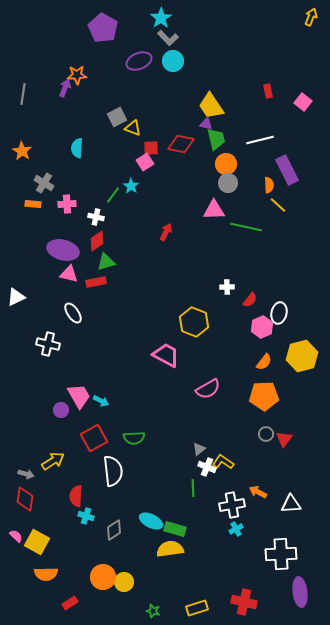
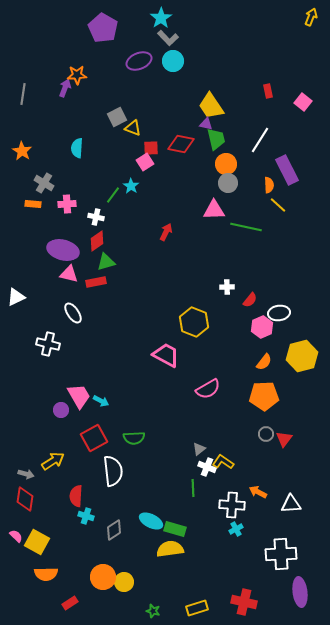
white line at (260, 140): rotated 44 degrees counterclockwise
white ellipse at (279, 313): rotated 70 degrees clockwise
white cross at (232, 505): rotated 15 degrees clockwise
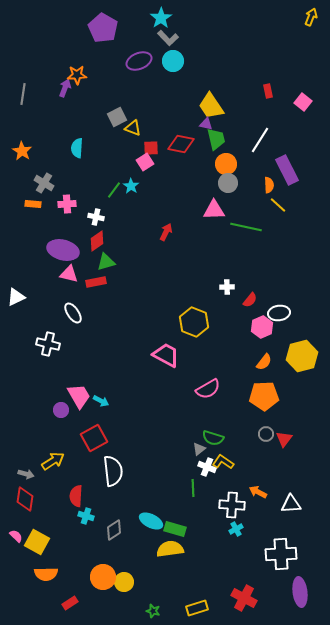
green line at (113, 195): moved 1 px right, 5 px up
green semicircle at (134, 438): moved 79 px right; rotated 20 degrees clockwise
red cross at (244, 602): moved 4 px up; rotated 15 degrees clockwise
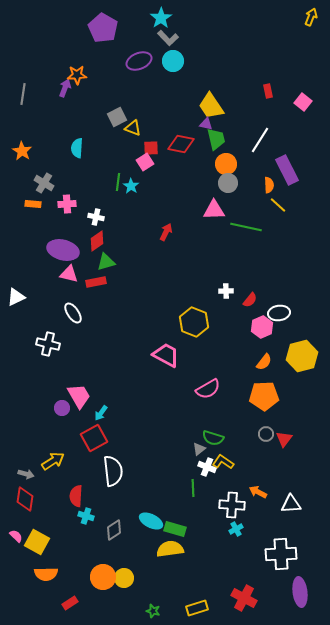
green line at (114, 190): moved 4 px right, 8 px up; rotated 30 degrees counterclockwise
white cross at (227, 287): moved 1 px left, 4 px down
cyan arrow at (101, 401): moved 12 px down; rotated 98 degrees clockwise
purple circle at (61, 410): moved 1 px right, 2 px up
yellow circle at (124, 582): moved 4 px up
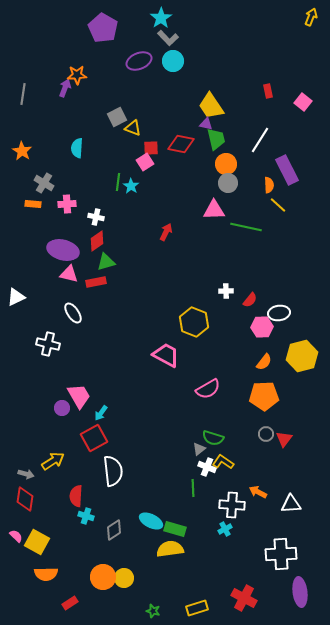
pink hexagon at (262, 327): rotated 20 degrees clockwise
cyan cross at (236, 529): moved 11 px left
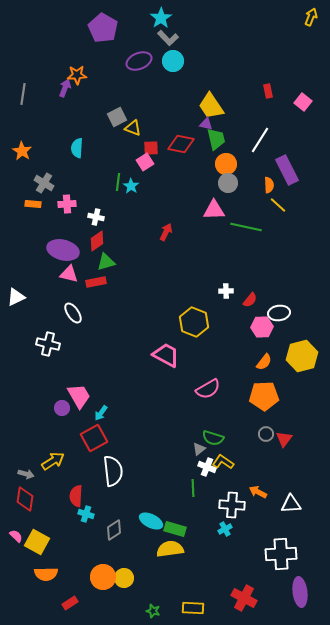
cyan cross at (86, 516): moved 2 px up
yellow rectangle at (197, 608): moved 4 px left; rotated 20 degrees clockwise
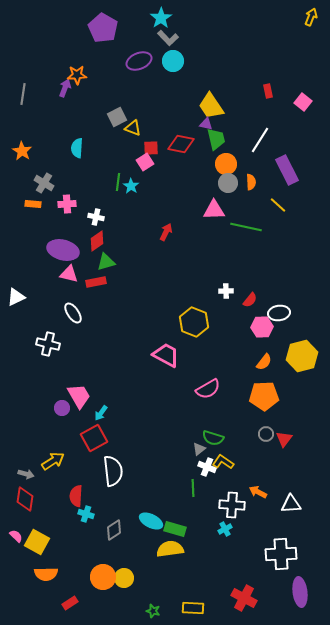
orange semicircle at (269, 185): moved 18 px left, 3 px up
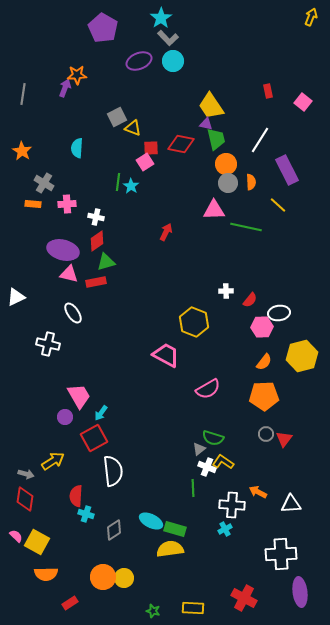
purple circle at (62, 408): moved 3 px right, 9 px down
